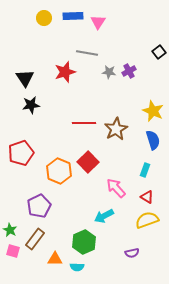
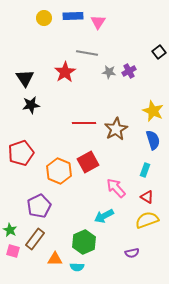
red star: rotated 15 degrees counterclockwise
red square: rotated 15 degrees clockwise
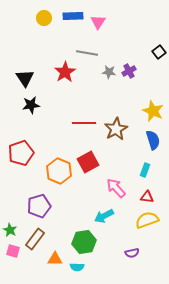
red triangle: rotated 24 degrees counterclockwise
purple pentagon: rotated 10 degrees clockwise
green hexagon: rotated 15 degrees clockwise
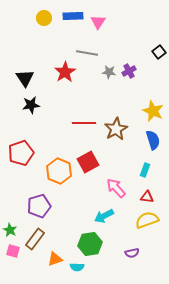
green hexagon: moved 6 px right, 2 px down
orange triangle: rotated 21 degrees counterclockwise
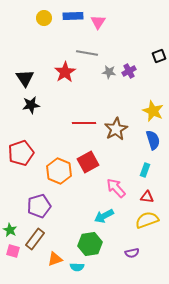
black square: moved 4 px down; rotated 16 degrees clockwise
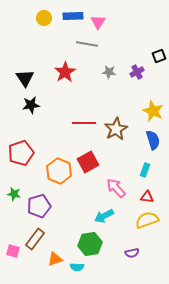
gray line: moved 9 px up
purple cross: moved 8 px right, 1 px down
green star: moved 4 px right, 36 px up; rotated 16 degrees counterclockwise
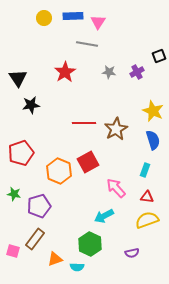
black triangle: moved 7 px left
green hexagon: rotated 25 degrees counterclockwise
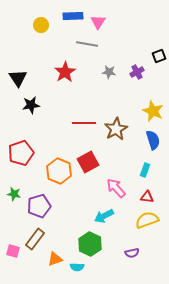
yellow circle: moved 3 px left, 7 px down
